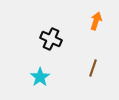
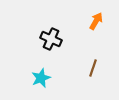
orange arrow: rotated 12 degrees clockwise
cyan star: moved 1 px right, 1 px down; rotated 12 degrees clockwise
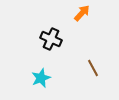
orange arrow: moved 14 px left, 8 px up; rotated 12 degrees clockwise
brown line: rotated 48 degrees counterclockwise
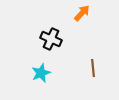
brown line: rotated 24 degrees clockwise
cyan star: moved 5 px up
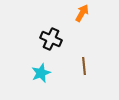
orange arrow: rotated 12 degrees counterclockwise
brown line: moved 9 px left, 2 px up
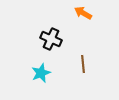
orange arrow: moved 1 px right; rotated 90 degrees counterclockwise
brown line: moved 1 px left, 2 px up
